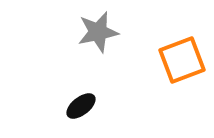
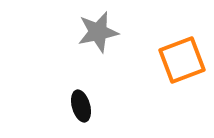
black ellipse: rotated 68 degrees counterclockwise
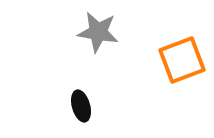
gray star: rotated 21 degrees clockwise
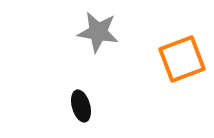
orange square: moved 1 px up
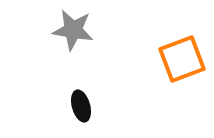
gray star: moved 25 px left, 2 px up
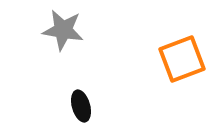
gray star: moved 10 px left
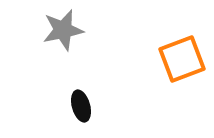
gray star: rotated 21 degrees counterclockwise
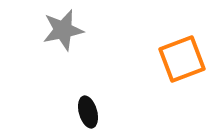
black ellipse: moved 7 px right, 6 px down
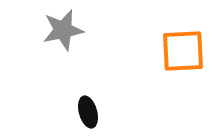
orange square: moved 1 px right, 8 px up; rotated 18 degrees clockwise
